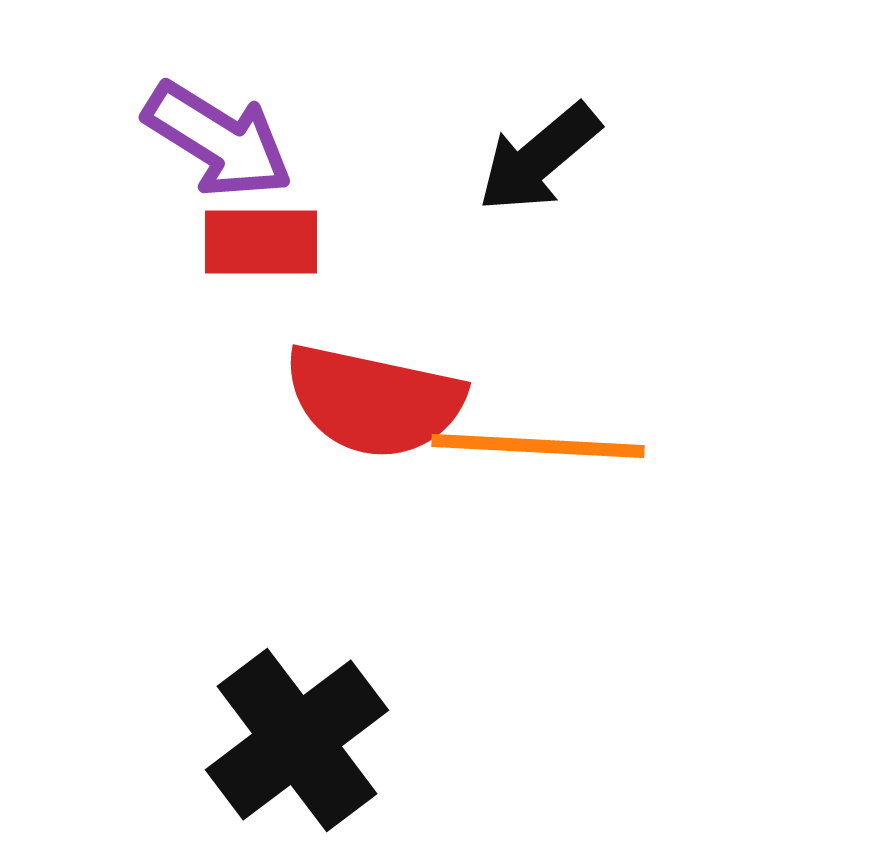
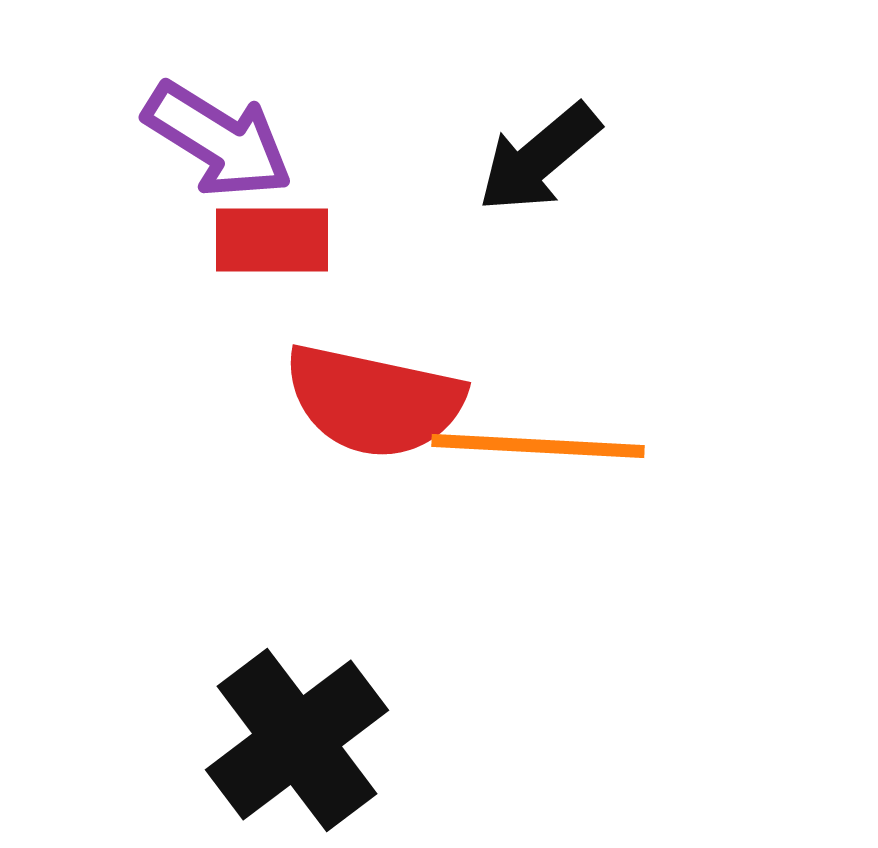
red rectangle: moved 11 px right, 2 px up
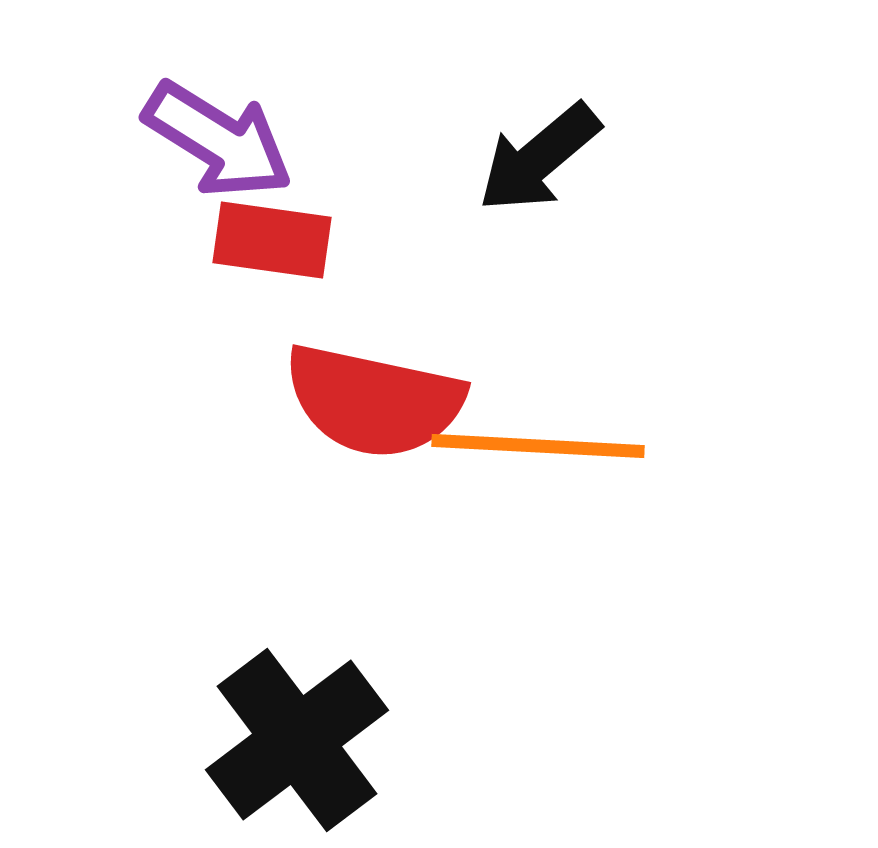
red rectangle: rotated 8 degrees clockwise
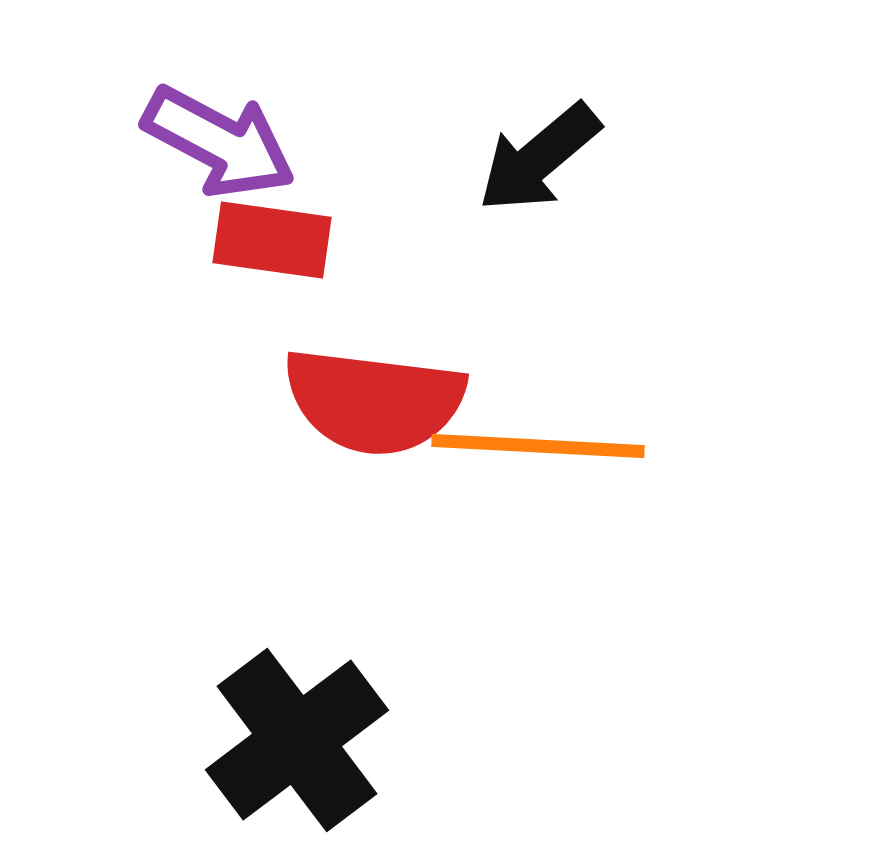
purple arrow: moved 1 px right, 2 px down; rotated 4 degrees counterclockwise
red semicircle: rotated 5 degrees counterclockwise
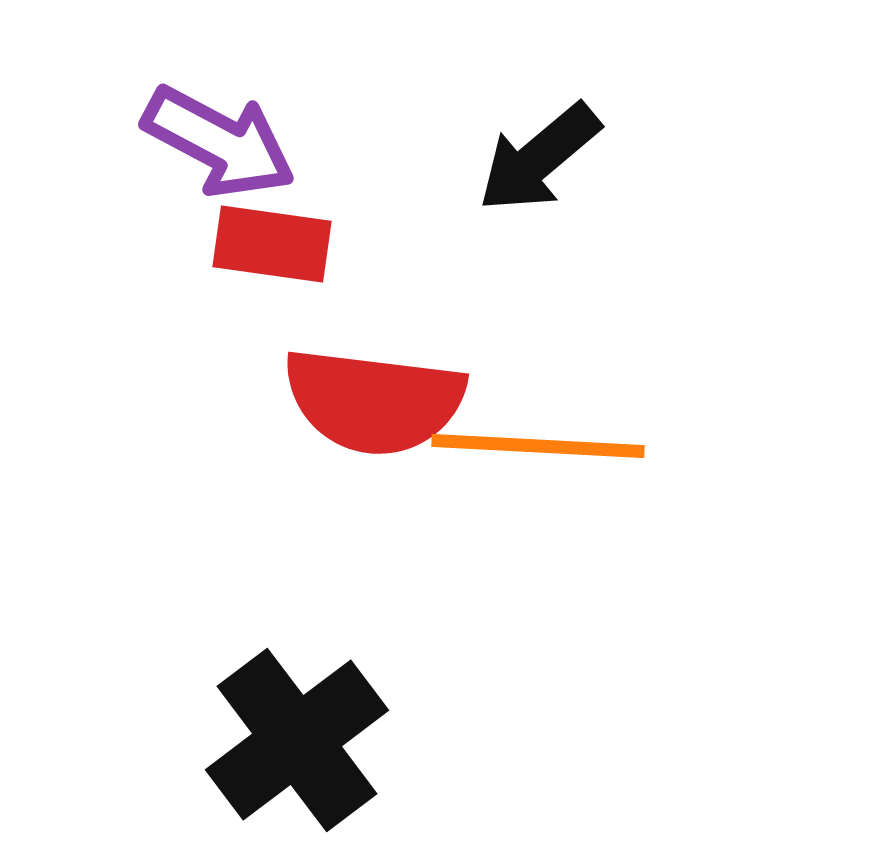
red rectangle: moved 4 px down
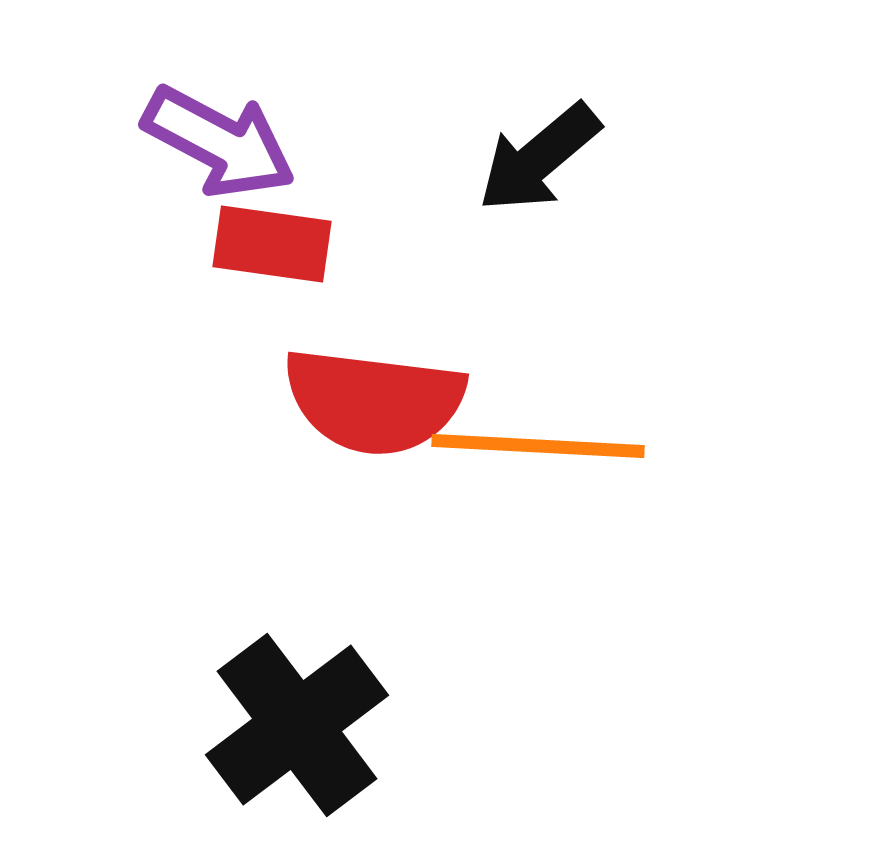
black cross: moved 15 px up
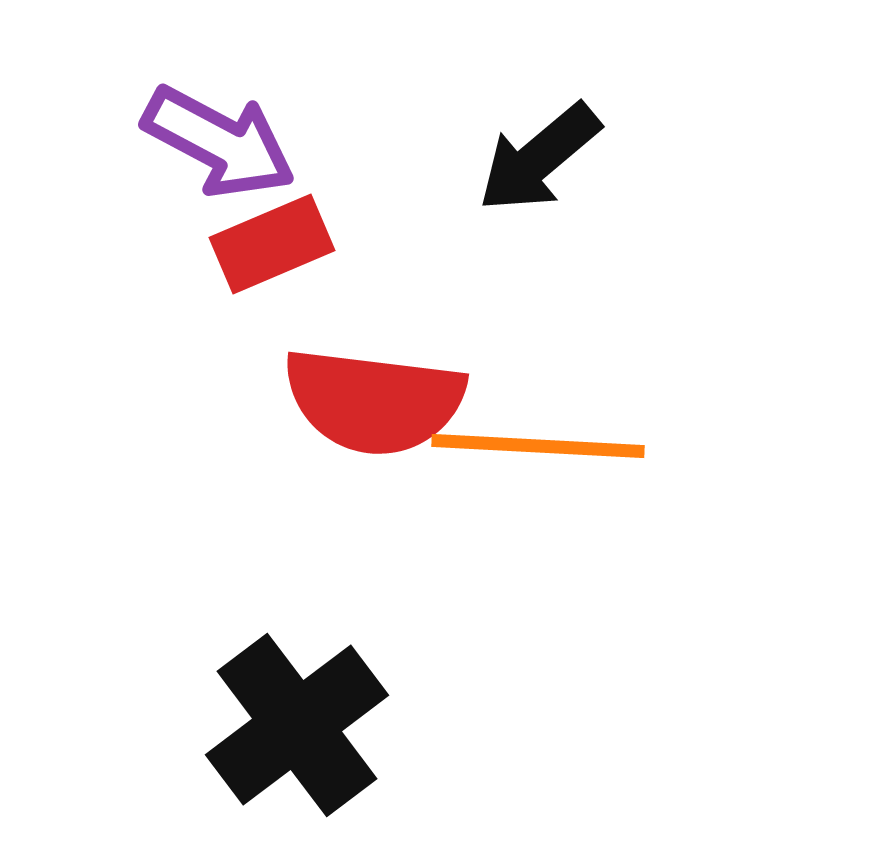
red rectangle: rotated 31 degrees counterclockwise
